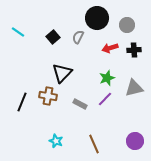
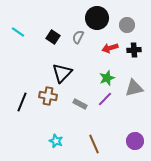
black square: rotated 16 degrees counterclockwise
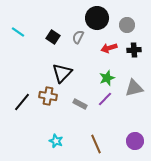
red arrow: moved 1 px left
black line: rotated 18 degrees clockwise
brown line: moved 2 px right
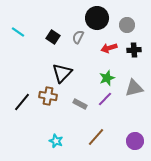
brown line: moved 7 px up; rotated 66 degrees clockwise
